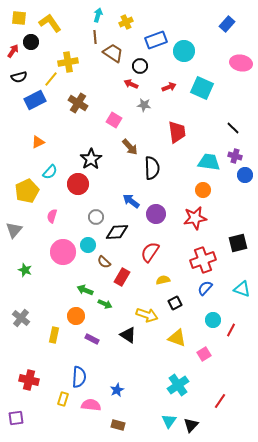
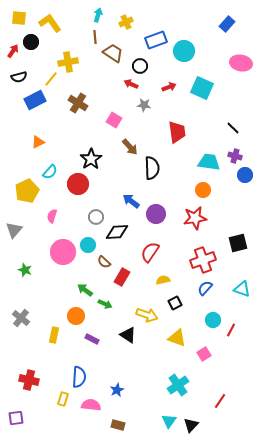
green arrow at (85, 290): rotated 14 degrees clockwise
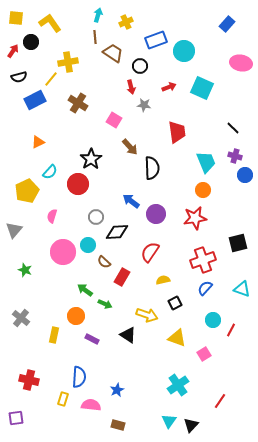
yellow square at (19, 18): moved 3 px left
red arrow at (131, 84): moved 3 px down; rotated 128 degrees counterclockwise
cyan trapezoid at (209, 162): moved 3 px left; rotated 60 degrees clockwise
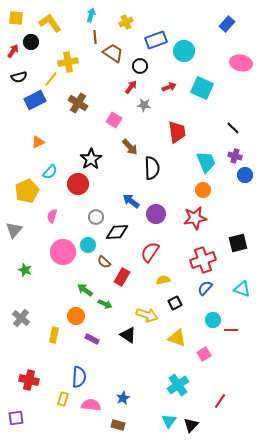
cyan arrow at (98, 15): moved 7 px left
red arrow at (131, 87): rotated 128 degrees counterclockwise
red line at (231, 330): rotated 64 degrees clockwise
blue star at (117, 390): moved 6 px right, 8 px down
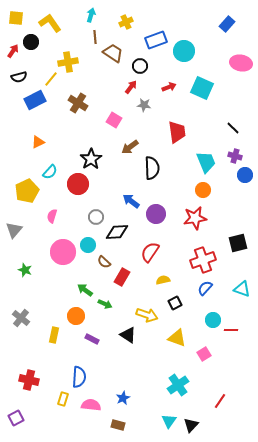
brown arrow at (130, 147): rotated 96 degrees clockwise
purple square at (16, 418): rotated 21 degrees counterclockwise
